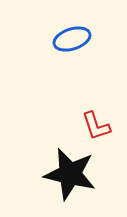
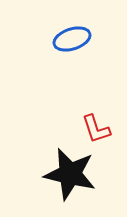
red L-shape: moved 3 px down
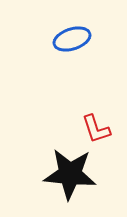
black star: rotated 8 degrees counterclockwise
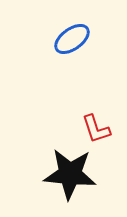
blue ellipse: rotated 18 degrees counterclockwise
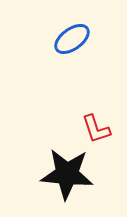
black star: moved 3 px left
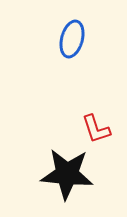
blue ellipse: rotated 39 degrees counterclockwise
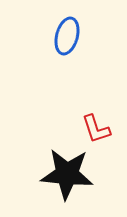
blue ellipse: moved 5 px left, 3 px up
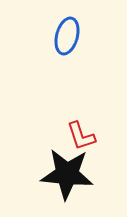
red L-shape: moved 15 px left, 7 px down
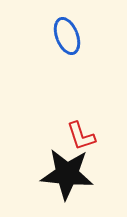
blue ellipse: rotated 36 degrees counterclockwise
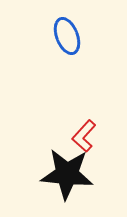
red L-shape: moved 3 px right; rotated 60 degrees clockwise
